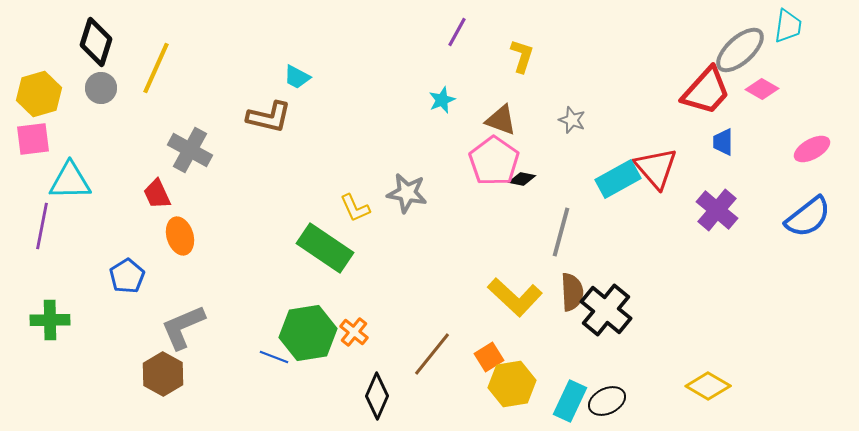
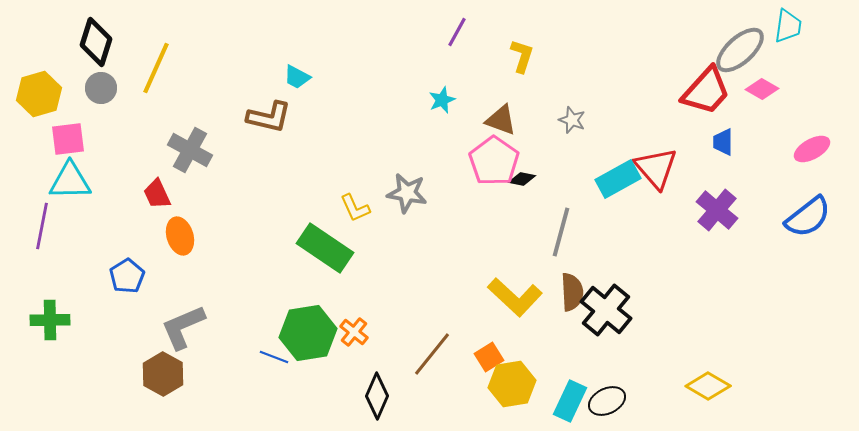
pink square at (33, 139): moved 35 px right
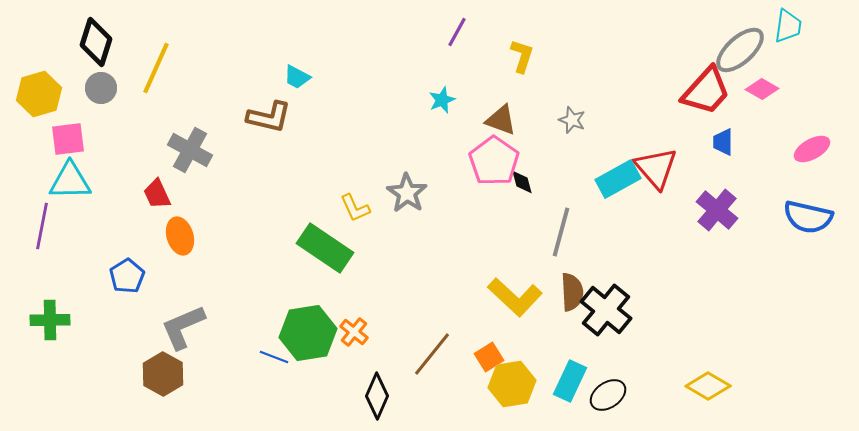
black diamond at (522, 179): moved 3 px down; rotated 64 degrees clockwise
gray star at (407, 193): rotated 24 degrees clockwise
blue semicircle at (808, 217): rotated 51 degrees clockwise
cyan rectangle at (570, 401): moved 20 px up
black ellipse at (607, 401): moved 1 px right, 6 px up; rotated 9 degrees counterclockwise
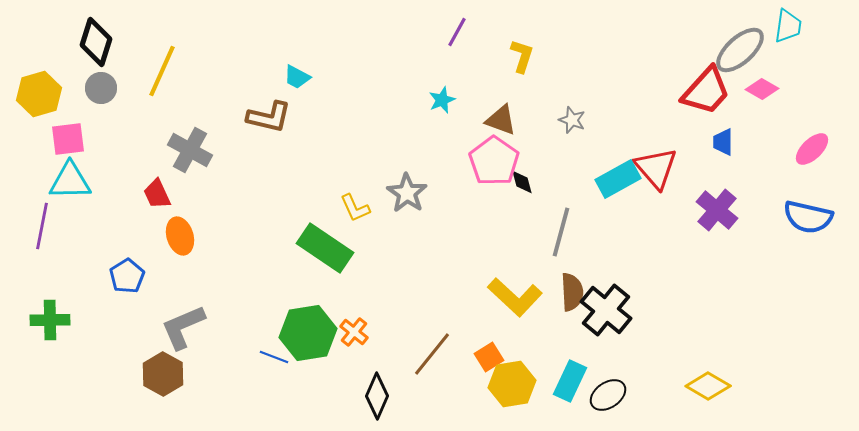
yellow line at (156, 68): moved 6 px right, 3 px down
pink ellipse at (812, 149): rotated 15 degrees counterclockwise
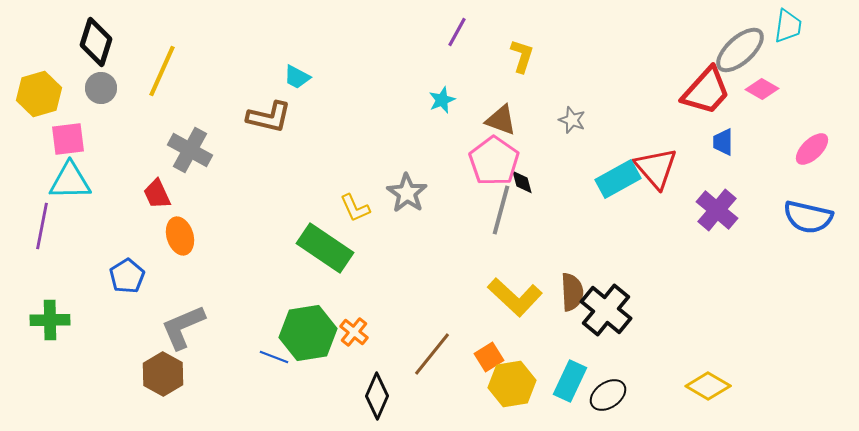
gray line at (561, 232): moved 60 px left, 22 px up
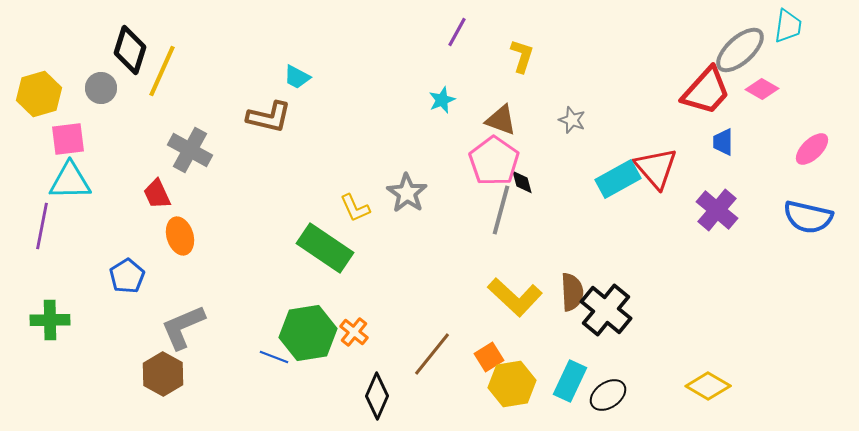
black diamond at (96, 42): moved 34 px right, 8 px down
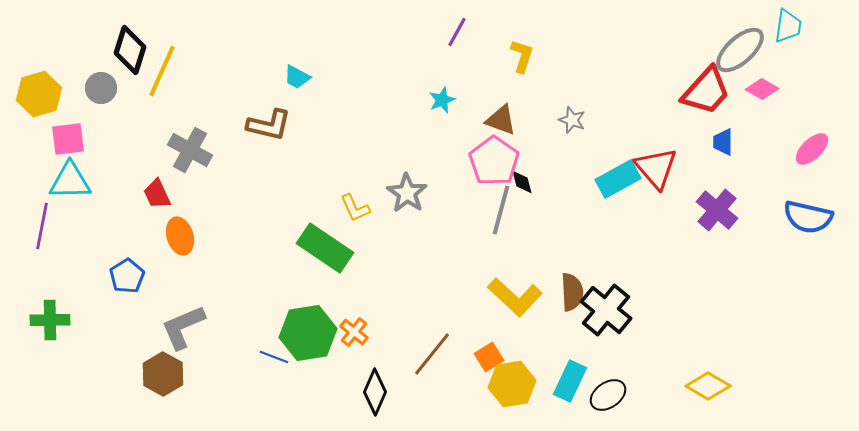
brown L-shape at (269, 117): moved 8 px down
black diamond at (377, 396): moved 2 px left, 4 px up
